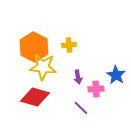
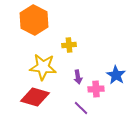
orange hexagon: moved 27 px up
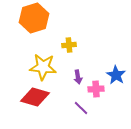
orange hexagon: moved 2 px up; rotated 16 degrees clockwise
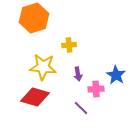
purple arrow: moved 3 px up
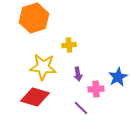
blue star: moved 2 px right, 2 px down; rotated 12 degrees clockwise
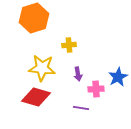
yellow star: moved 1 px left, 1 px down
red diamond: moved 1 px right
purple line: rotated 35 degrees counterclockwise
